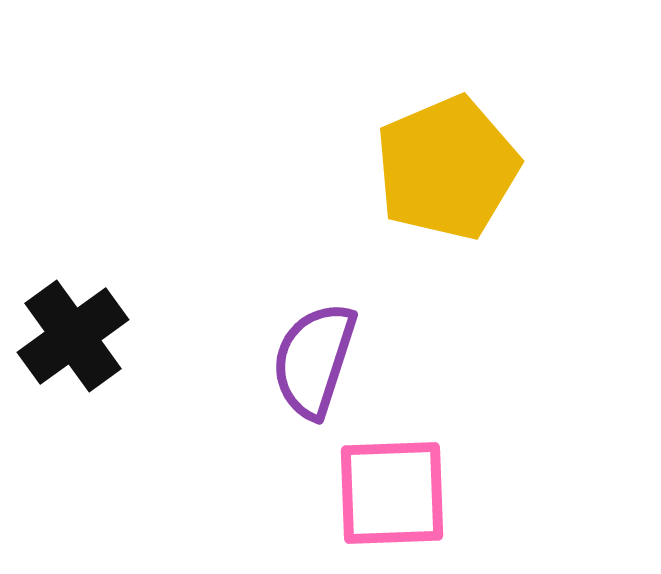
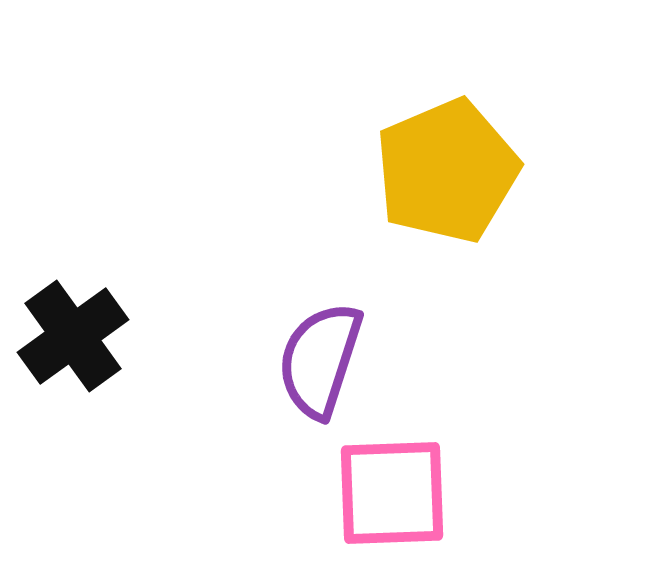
yellow pentagon: moved 3 px down
purple semicircle: moved 6 px right
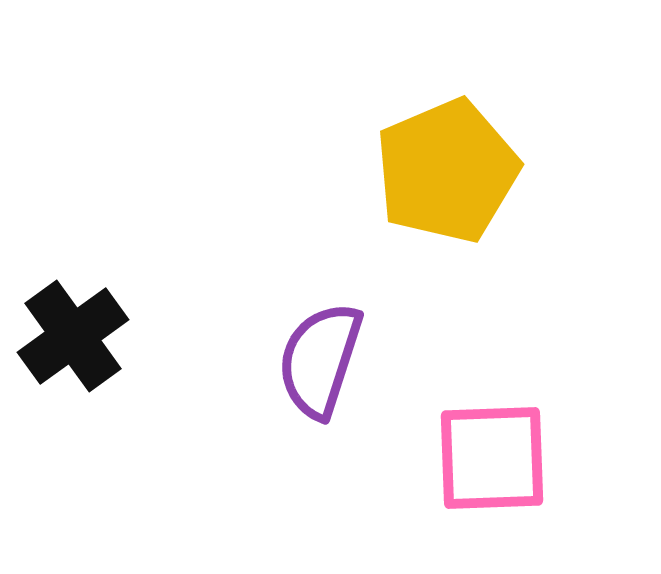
pink square: moved 100 px right, 35 px up
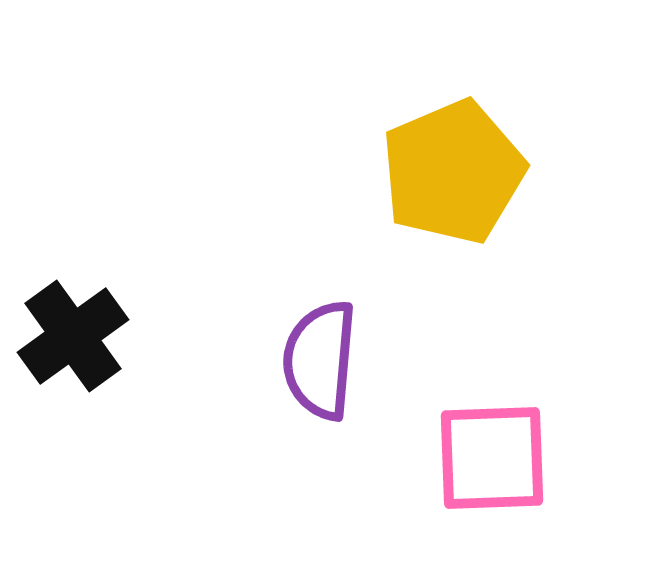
yellow pentagon: moved 6 px right, 1 px down
purple semicircle: rotated 13 degrees counterclockwise
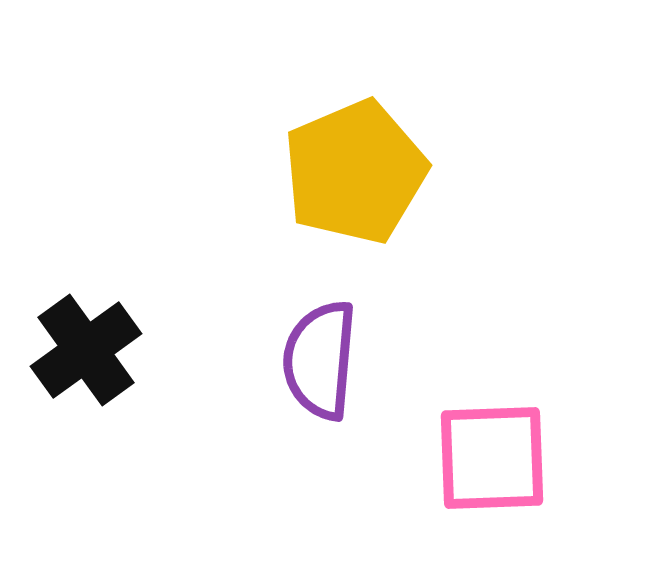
yellow pentagon: moved 98 px left
black cross: moved 13 px right, 14 px down
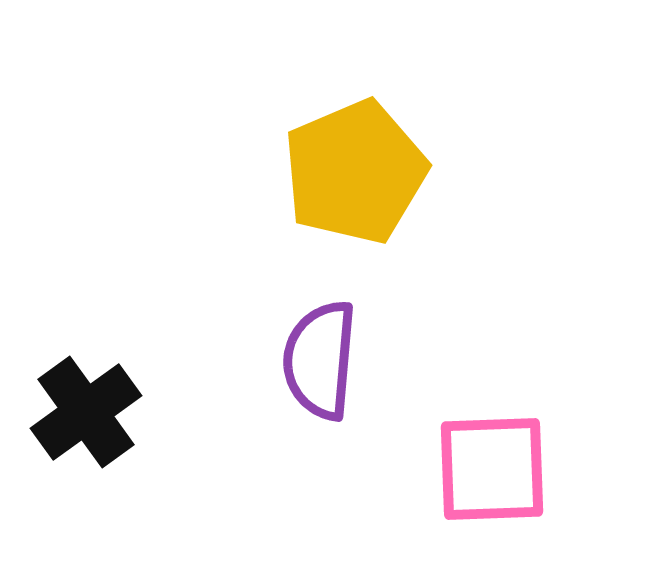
black cross: moved 62 px down
pink square: moved 11 px down
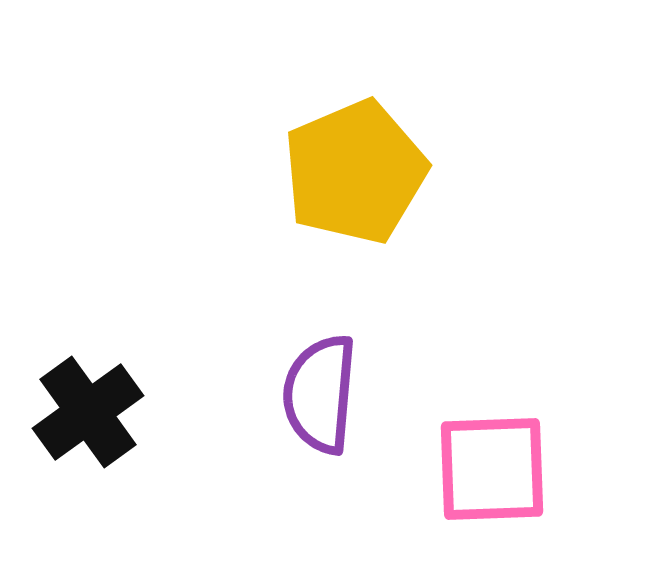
purple semicircle: moved 34 px down
black cross: moved 2 px right
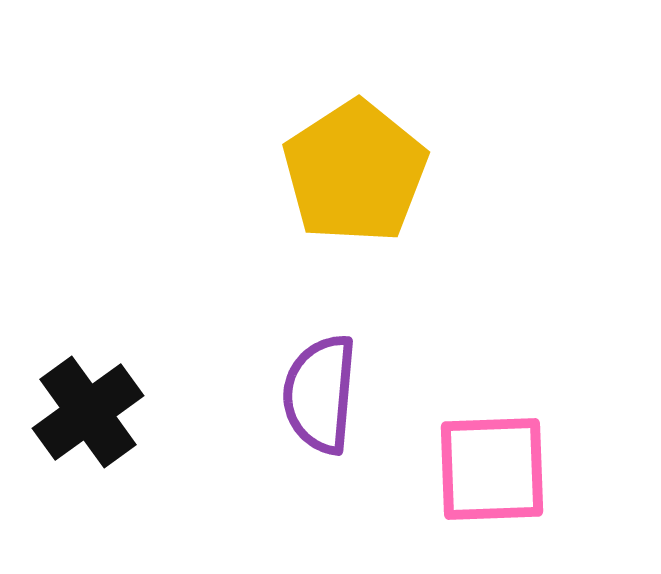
yellow pentagon: rotated 10 degrees counterclockwise
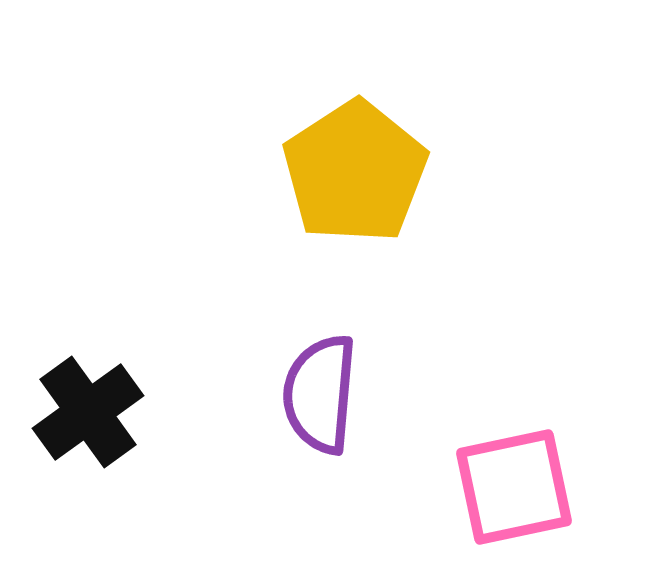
pink square: moved 22 px right, 18 px down; rotated 10 degrees counterclockwise
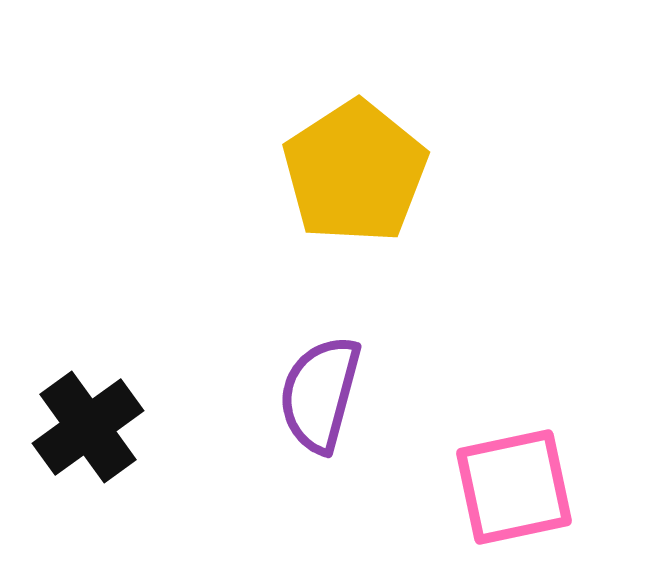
purple semicircle: rotated 10 degrees clockwise
black cross: moved 15 px down
